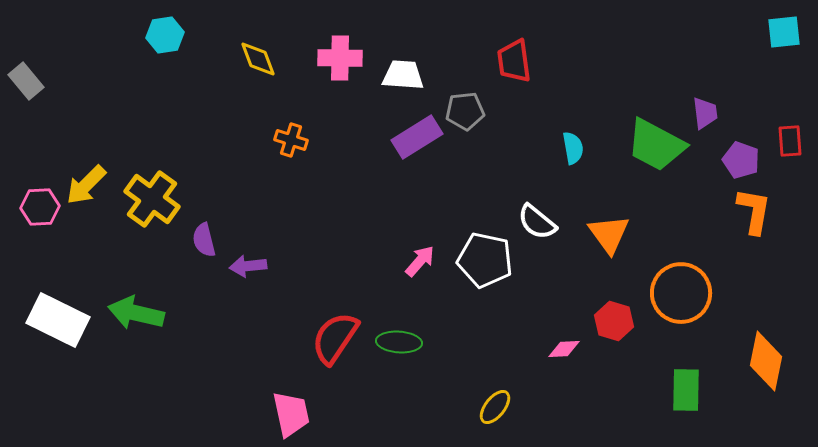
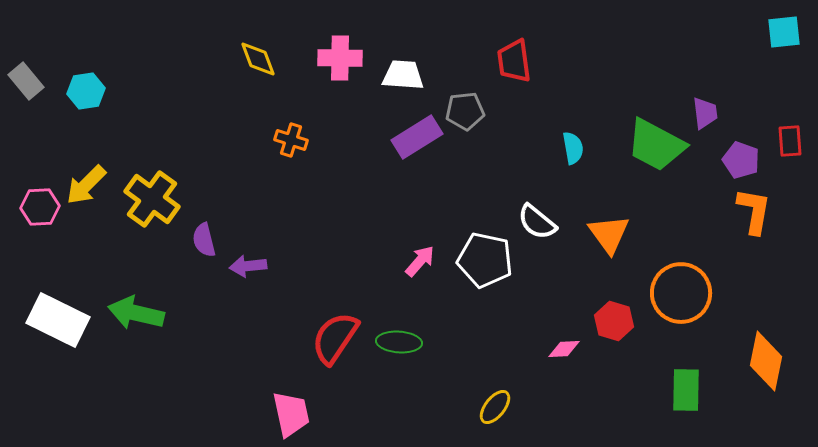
cyan hexagon: moved 79 px left, 56 px down
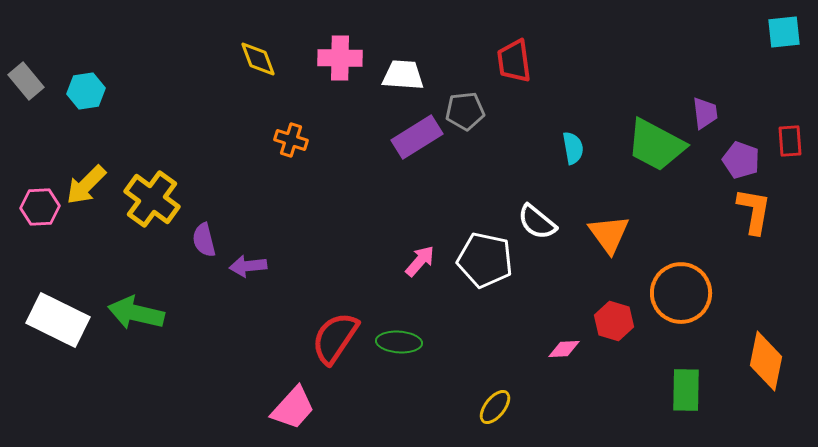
pink trapezoid: moved 2 px right, 6 px up; rotated 54 degrees clockwise
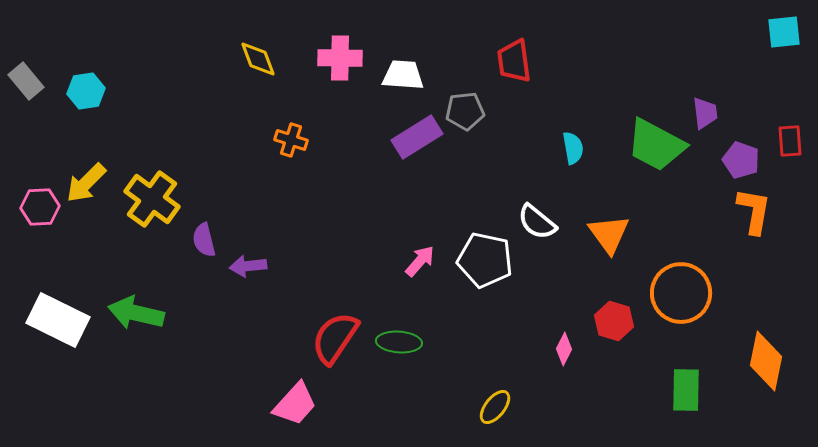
yellow arrow: moved 2 px up
pink diamond: rotated 60 degrees counterclockwise
pink trapezoid: moved 2 px right, 4 px up
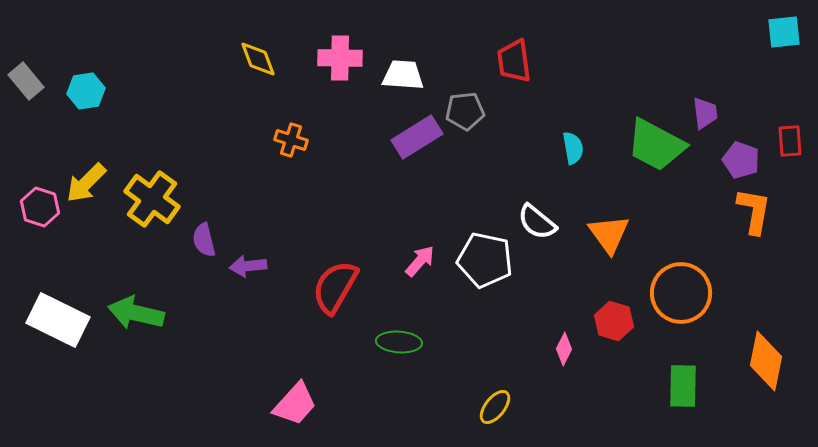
pink hexagon: rotated 21 degrees clockwise
red semicircle: moved 51 px up; rotated 4 degrees counterclockwise
green rectangle: moved 3 px left, 4 px up
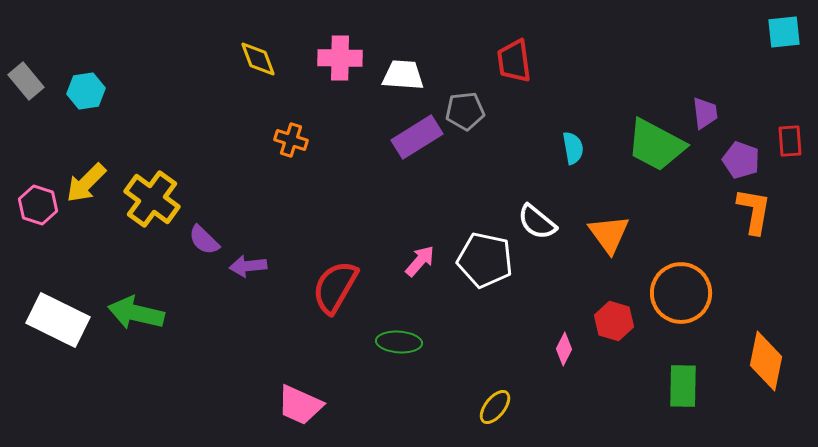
pink hexagon: moved 2 px left, 2 px up
purple semicircle: rotated 32 degrees counterclockwise
pink trapezoid: moved 5 px right, 1 px down; rotated 72 degrees clockwise
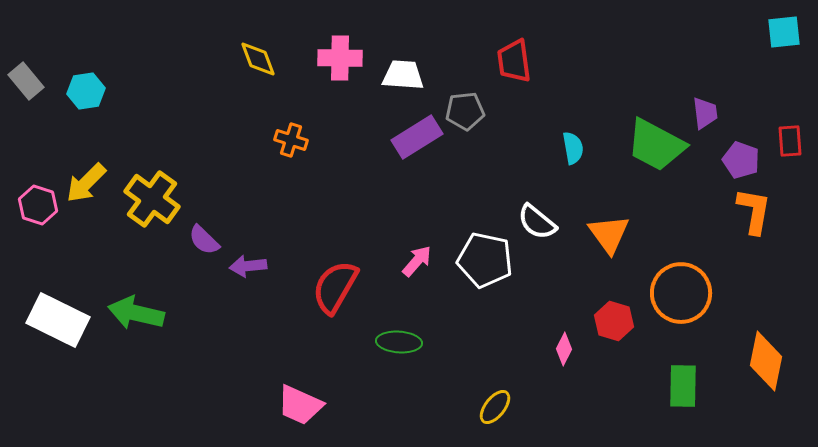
pink arrow: moved 3 px left
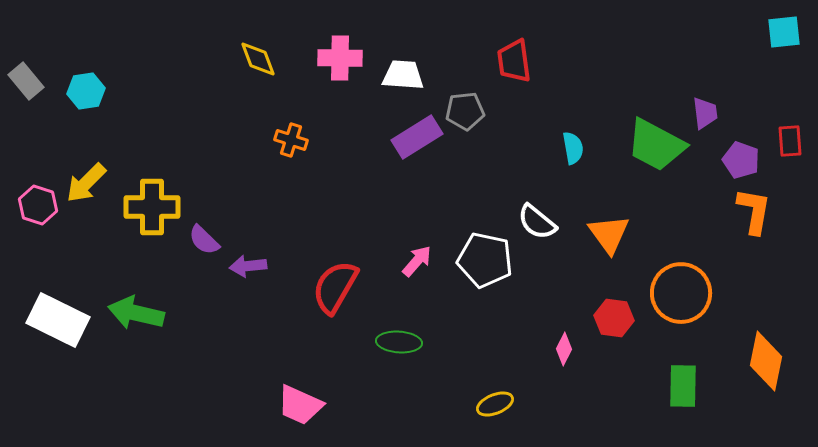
yellow cross: moved 8 px down; rotated 36 degrees counterclockwise
red hexagon: moved 3 px up; rotated 9 degrees counterclockwise
yellow ellipse: moved 3 px up; rotated 30 degrees clockwise
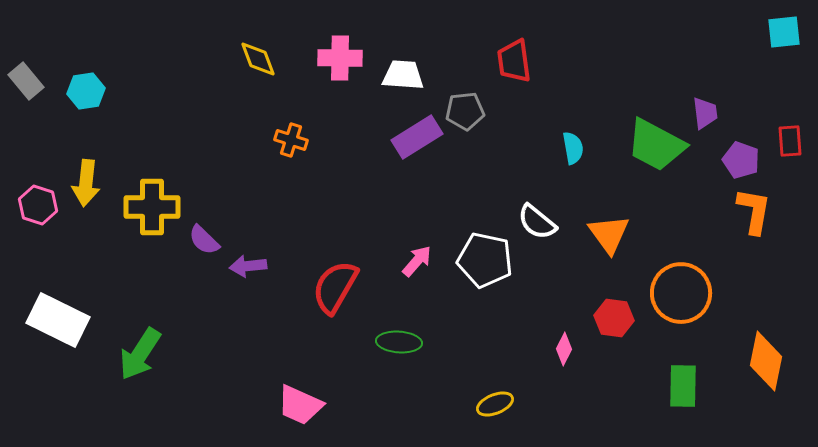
yellow arrow: rotated 39 degrees counterclockwise
green arrow: moved 4 px right, 41 px down; rotated 70 degrees counterclockwise
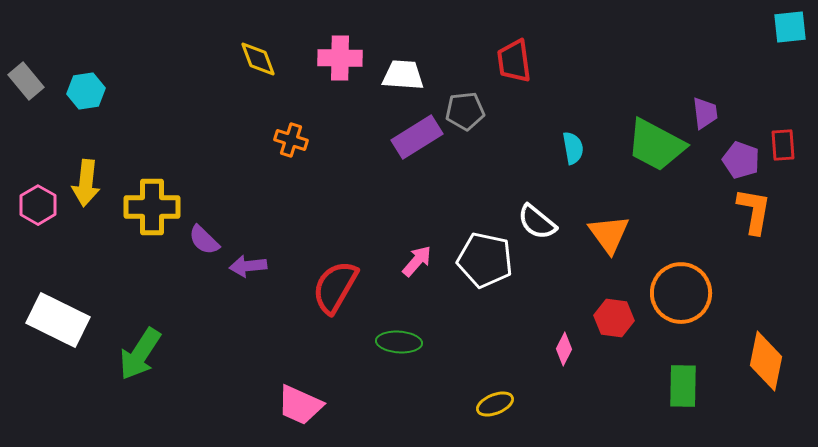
cyan square: moved 6 px right, 5 px up
red rectangle: moved 7 px left, 4 px down
pink hexagon: rotated 12 degrees clockwise
